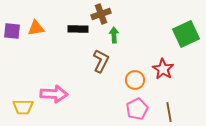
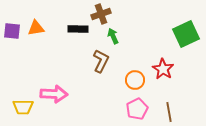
green arrow: moved 1 px left, 1 px down; rotated 21 degrees counterclockwise
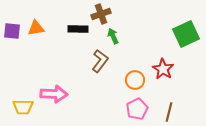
brown L-shape: moved 1 px left; rotated 10 degrees clockwise
brown line: rotated 24 degrees clockwise
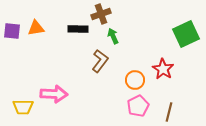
pink pentagon: moved 1 px right, 3 px up
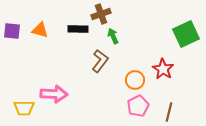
orange triangle: moved 4 px right, 2 px down; rotated 24 degrees clockwise
yellow trapezoid: moved 1 px right, 1 px down
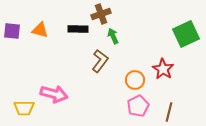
pink arrow: rotated 12 degrees clockwise
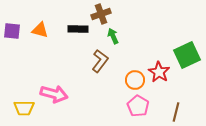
green square: moved 1 px right, 21 px down
red star: moved 4 px left, 3 px down
pink pentagon: rotated 15 degrees counterclockwise
brown line: moved 7 px right
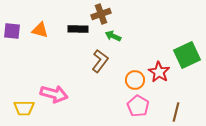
green arrow: rotated 42 degrees counterclockwise
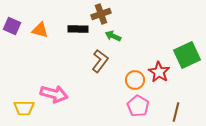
purple square: moved 5 px up; rotated 18 degrees clockwise
